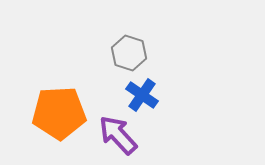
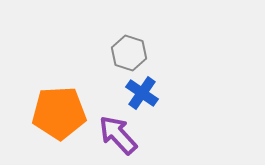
blue cross: moved 2 px up
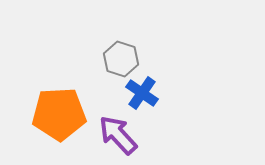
gray hexagon: moved 8 px left, 6 px down
orange pentagon: moved 1 px down
